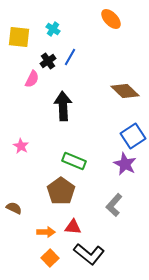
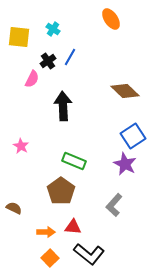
orange ellipse: rotated 10 degrees clockwise
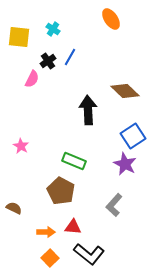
black arrow: moved 25 px right, 4 px down
brown pentagon: rotated 8 degrees counterclockwise
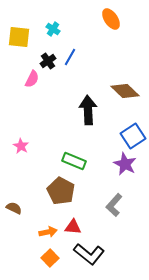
orange arrow: moved 2 px right; rotated 12 degrees counterclockwise
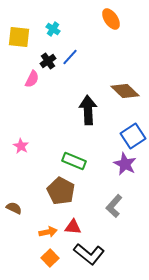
blue line: rotated 12 degrees clockwise
gray L-shape: moved 1 px down
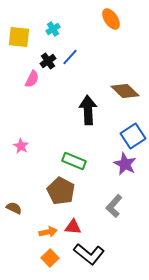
cyan cross: rotated 24 degrees clockwise
